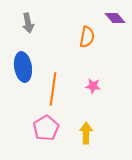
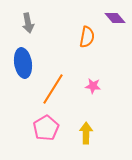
blue ellipse: moved 4 px up
orange line: rotated 24 degrees clockwise
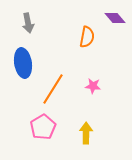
pink pentagon: moved 3 px left, 1 px up
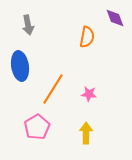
purple diamond: rotated 20 degrees clockwise
gray arrow: moved 2 px down
blue ellipse: moved 3 px left, 3 px down
pink star: moved 4 px left, 8 px down
pink pentagon: moved 6 px left
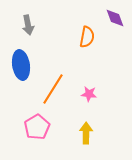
blue ellipse: moved 1 px right, 1 px up
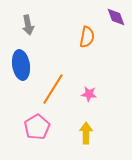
purple diamond: moved 1 px right, 1 px up
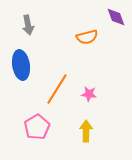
orange semicircle: rotated 65 degrees clockwise
orange line: moved 4 px right
yellow arrow: moved 2 px up
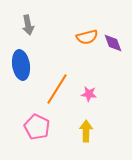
purple diamond: moved 3 px left, 26 px down
pink pentagon: rotated 15 degrees counterclockwise
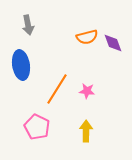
pink star: moved 2 px left, 3 px up
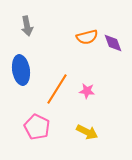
gray arrow: moved 1 px left, 1 px down
blue ellipse: moved 5 px down
yellow arrow: moved 1 px right, 1 px down; rotated 115 degrees clockwise
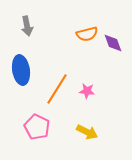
orange semicircle: moved 3 px up
